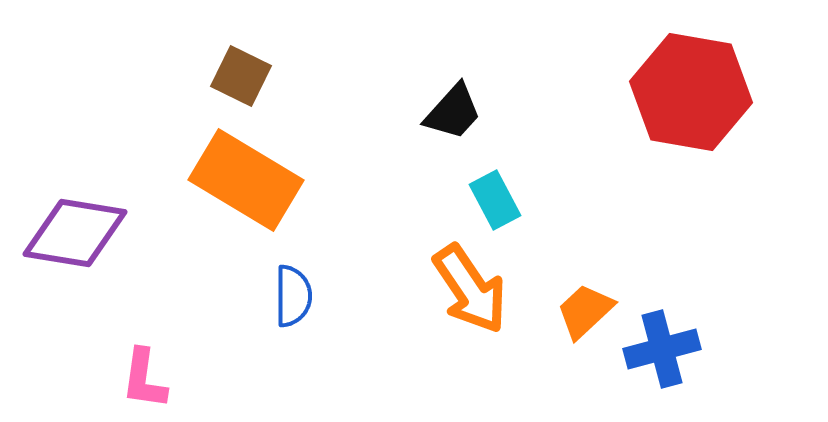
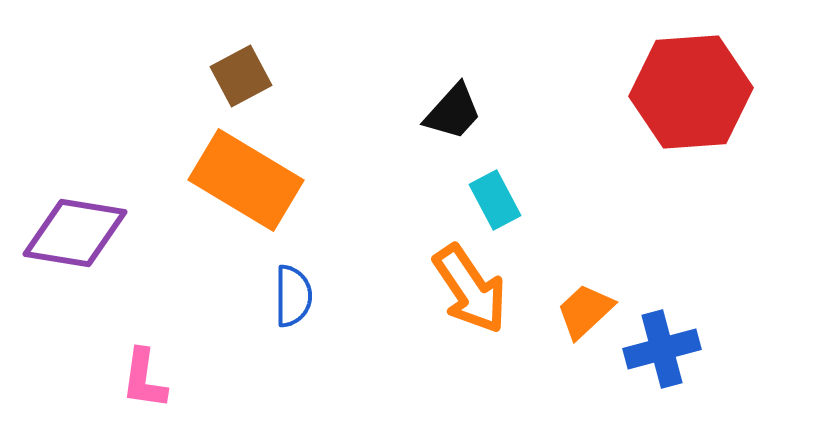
brown square: rotated 36 degrees clockwise
red hexagon: rotated 14 degrees counterclockwise
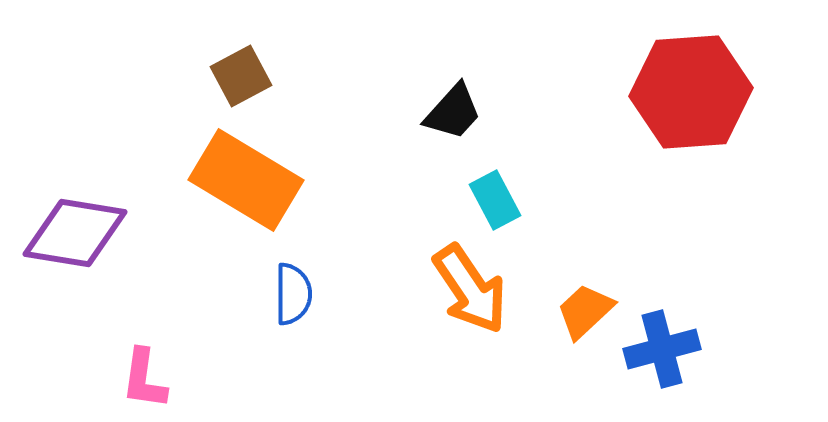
blue semicircle: moved 2 px up
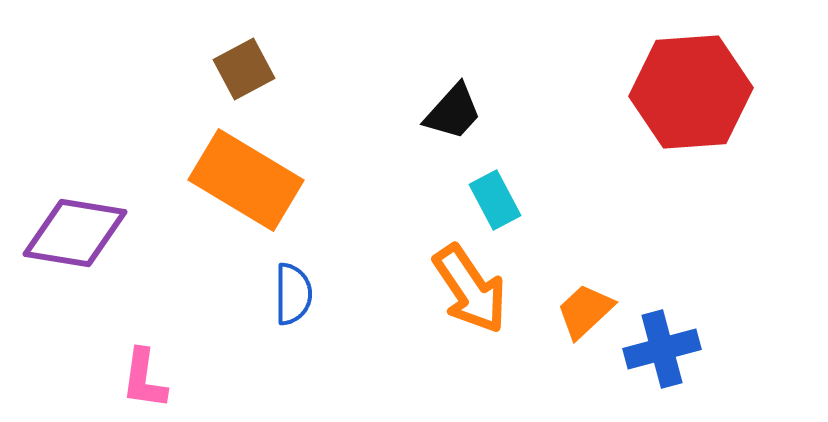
brown square: moved 3 px right, 7 px up
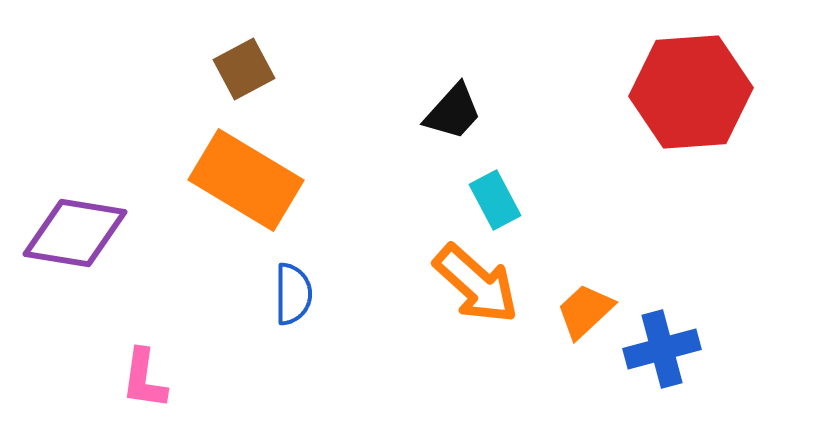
orange arrow: moved 6 px right, 5 px up; rotated 14 degrees counterclockwise
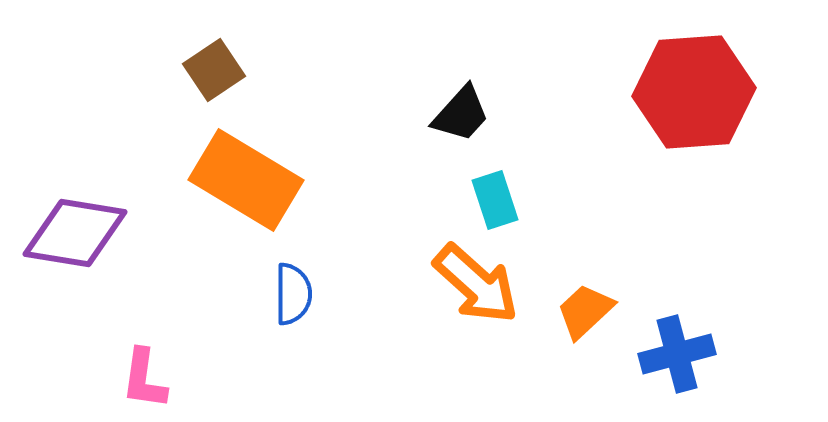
brown square: moved 30 px left, 1 px down; rotated 6 degrees counterclockwise
red hexagon: moved 3 px right
black trapezoid: moved 8 px right, 2 px down
cyan rectangle: rotated 10 degrees clockwise
blue cross: moved 15 px right, 5 px down
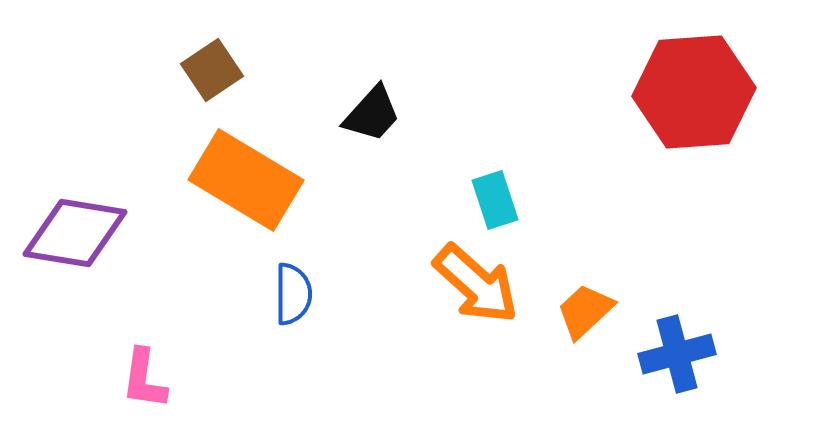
brown square: moved 2 px left
black trapezoid: moved 89 px left
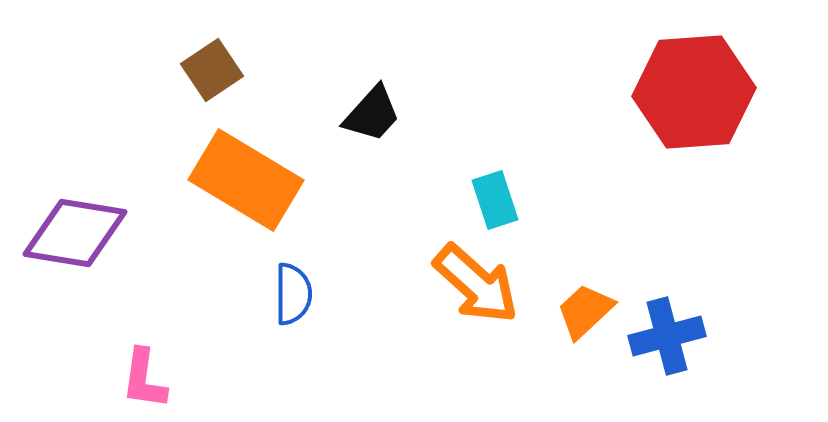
blue cross: moved 10 px left, 18 px up
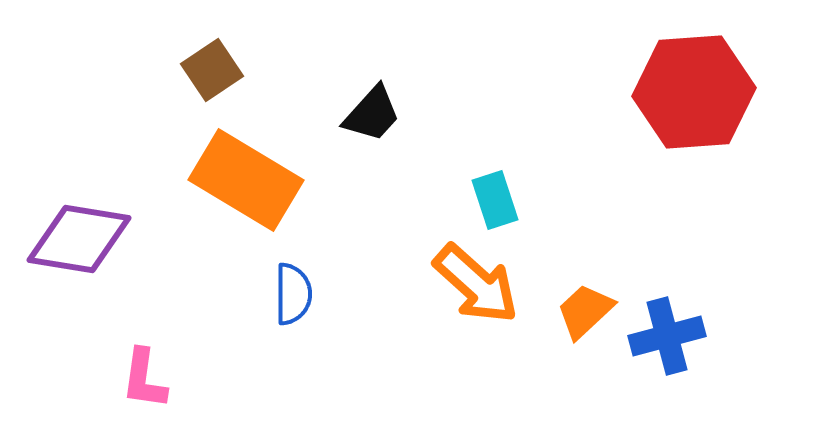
purple diamond: moved 4 px right, 6 px down
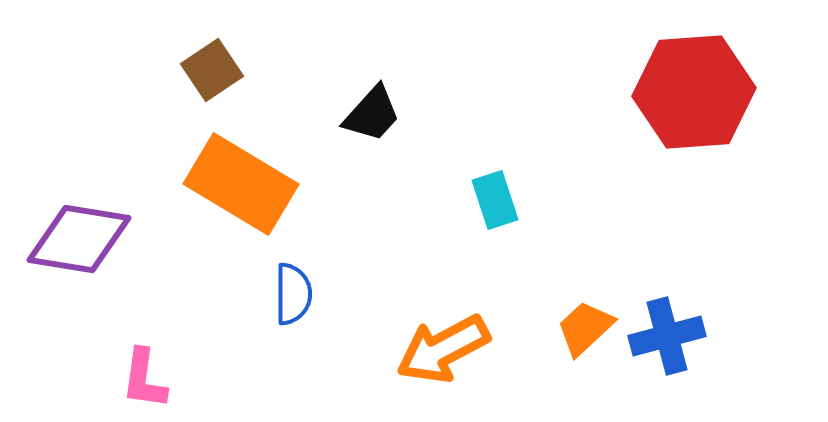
orange rectangle: moved 5 px left, 4 px down
orange arrow: moved 33 px left, 65 px down; rotated 110 degrees clockwise
orange trapezoid: moved 17 px down
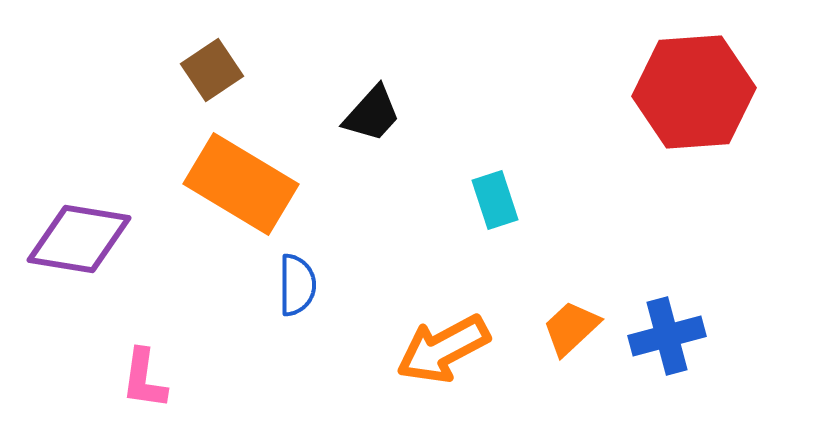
blue semicircle: moved 4 px right, 9 px up
orange trapezoid: moved 14 px left
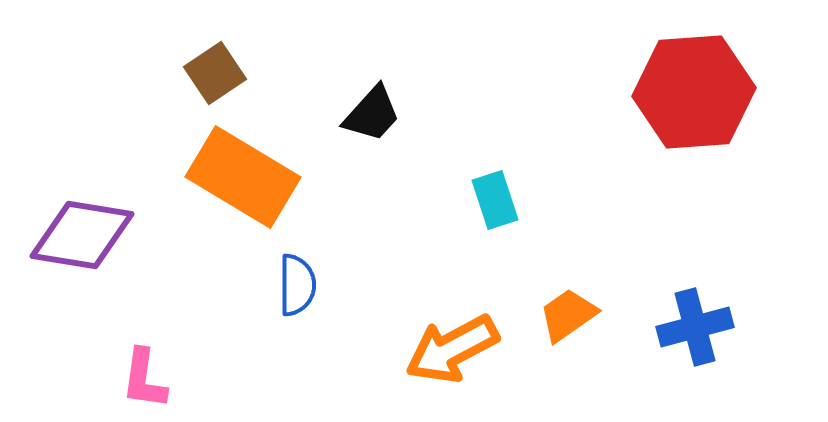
brown square: moved 3 px right, 3 px down
orange rectangle: moved 2 px right, 7 px up
purple diamond: moved 3 px right, 4 px up
orange trapezoid: moved 3 px left, 13 px up; rotated 8 degrees clockwise
blue cross: moved 28 px right, 9 px up
orange arrow: moved 9 px right
